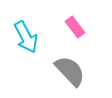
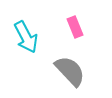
pink rectangle: rotated 15 degrees clockwise
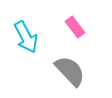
pink rectangle: rotated 15 degrees counterclockwise
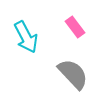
gray semicircle: moved 3 px right, 3 px down
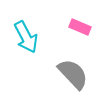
pink rectangle: moved 5 px right; rotated 30 degrees counterclockwise
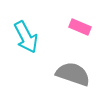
gray semicircle: rotated 28 degrees counterclockwise
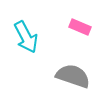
gray semicircle: moved 2 px down
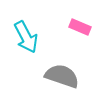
gray semicircle: moved 11 px left
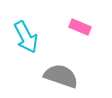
gray semicircle: moved 1 px left
